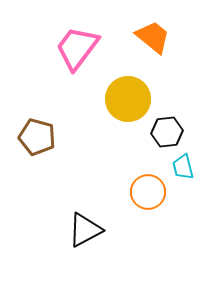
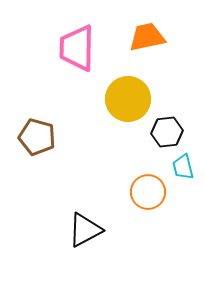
orange trapezoid: moved 6 px left; rotated 51 degrees counterclockwise
pink trapezoid: rotated 36 degrees counterclockwise
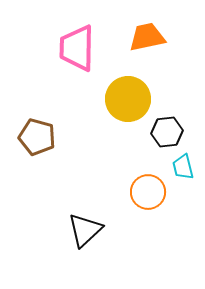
black triangle: rotated 15 degrees counterclockwise
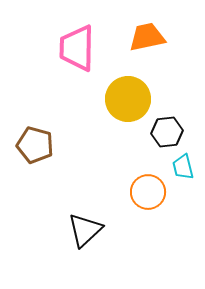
brown pentagon: moved 2 px left, 8 px down
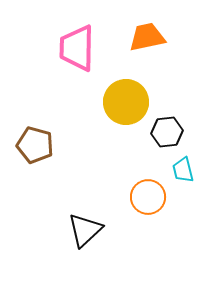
yellow circle: moved 2 px left, 3 px down
cyan trapezoid: moved 3 px down
orange circle: moved 5 px down
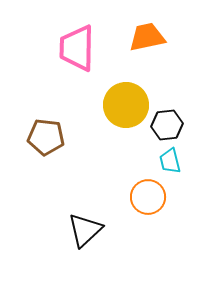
yellow circle: moved 3 px down
black hexagon: moved 7 px up
brown pentagon: moved 11 px right, 8 px up; rotated 9 degrees counterclockwise
cyan trapezoid: moved 13 px left, 9 px up
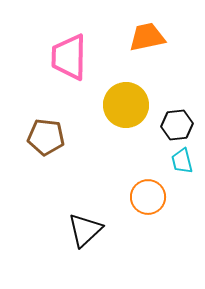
pink trapezoid: moved 8 px left, 9 px down
black hexagon: moved 10 px right
cyan trapezoid: moved 12 px right
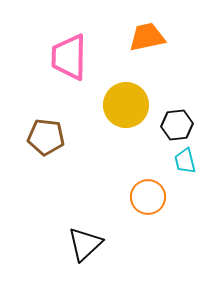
cyan trapezoid: moved 3 px right
black triangle: moved 14 px down
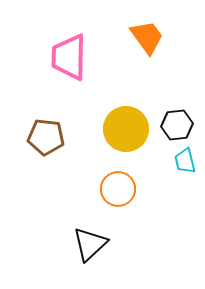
orange trapezoid: rotated 66 degrees clockwise
yellow circle: moved 24 px down
orange circle: moved 30 px left, 8 px up
black triangle: moved 5 px right
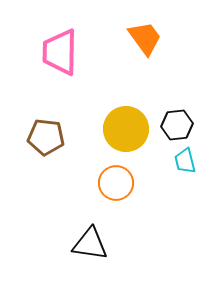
orange trapezoid: moved 2 px left, 1 px down
pink trapezoid: moved 9 px left, 5 px up
orange circle: moved 2 px left, 6 px up
black triangle: rotated 51 degrees clockwise
